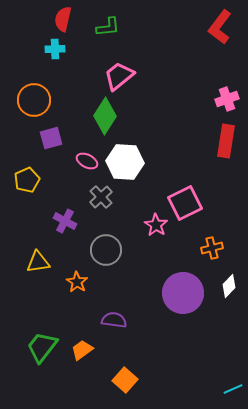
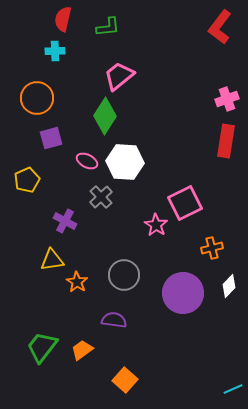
cyan cross: moved 2 px down
orange circle: moved 3 px right, 2 px up
gray circle: moved 18 px right, 25 px down
yellow triangle: moved 14 px right, 2 px up
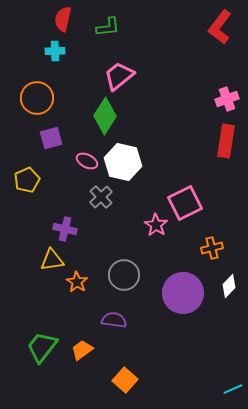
white hexagon: moved 2 px left; rotated 9 degrees clockwise
purple cross: moved 8 px down; rotated 15 degrees counterclockwise
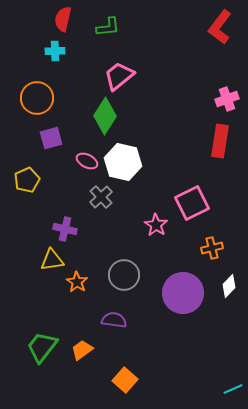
red rectangle: moved 6 px left
pink square: moved 7 px right
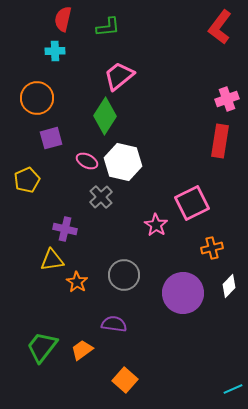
purple semicircle: moved 4 px down
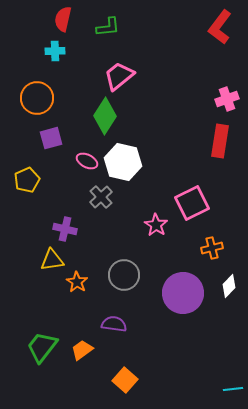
cyan line: rotated 18 degrees clockwise
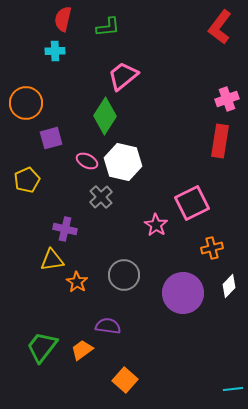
pink trapezoid: moved 4 px right
orange circle: moved 11 px left, 5 px down
purple semicircle: moved 6 px left, 2 px down
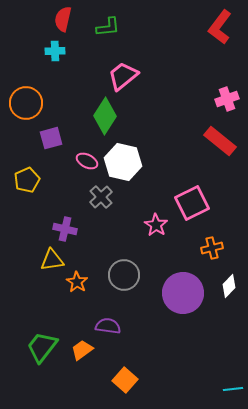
red rectangle: rotated 60 degrees counterclockwise
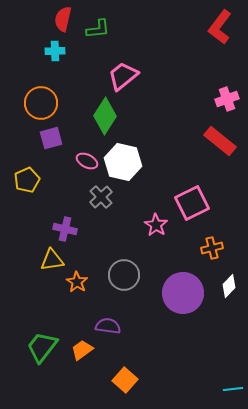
green L-shape: moved 10 px left, 2 px down
orange circle: moved 15 px right
